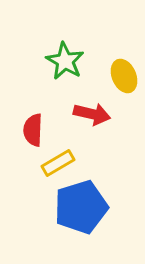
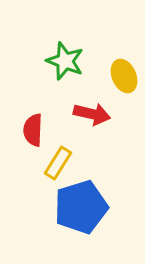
green star: rotated 9 degrees counterclockwise
yellow rectangle: rotated 28 degrees counterclockwise
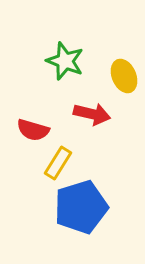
red semicircle: rotated 76 degrees counterclockwise
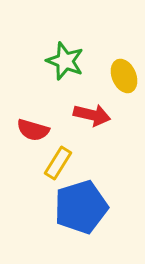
red arrow: moved 1 px down
